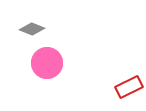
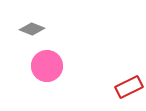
pink circle: moved 3 px down
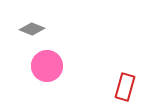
red rectangle: moved 4 px left; rotated 48 degrees counterclockwise
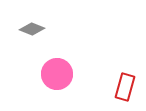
pink circle: moved 10 px right, 8 px down
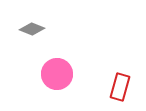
red rectangle: moved 5 px left
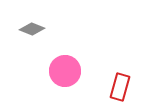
pink circle: moved 8 px right, 3 px up
